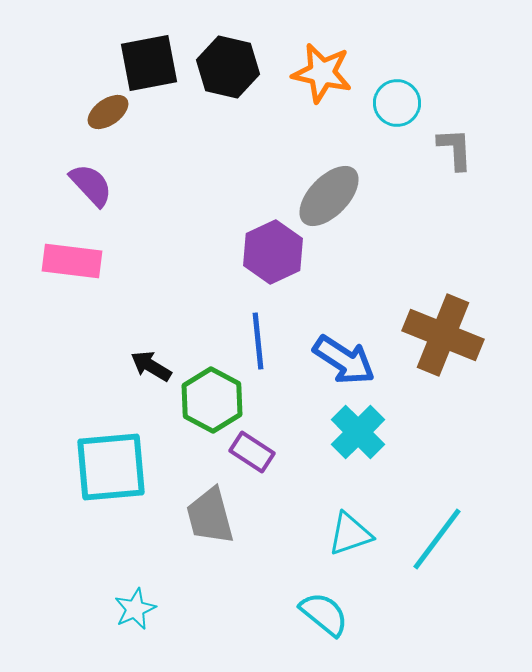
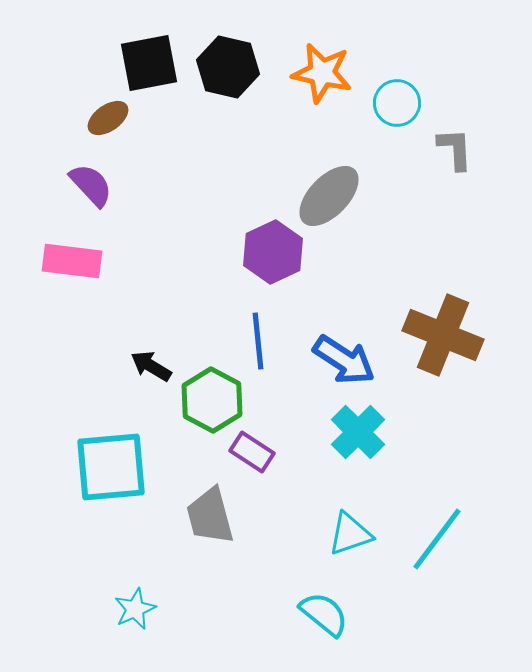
brown ellipse: moved 6 px down
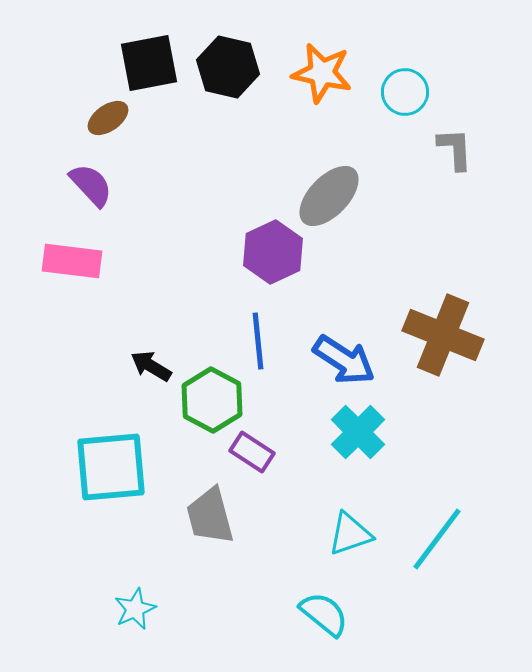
cyan circle: moved 8 px right, 11 px up
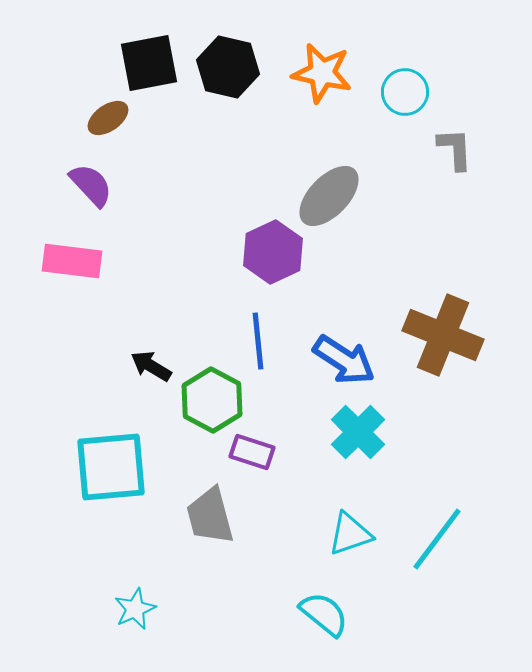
purple rectangle: rotated 15 degrees counterclockwise
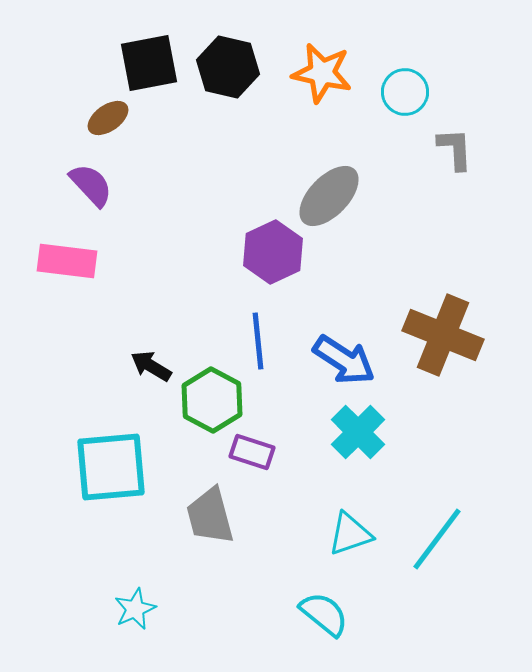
pink rectangle: moved 5 px left
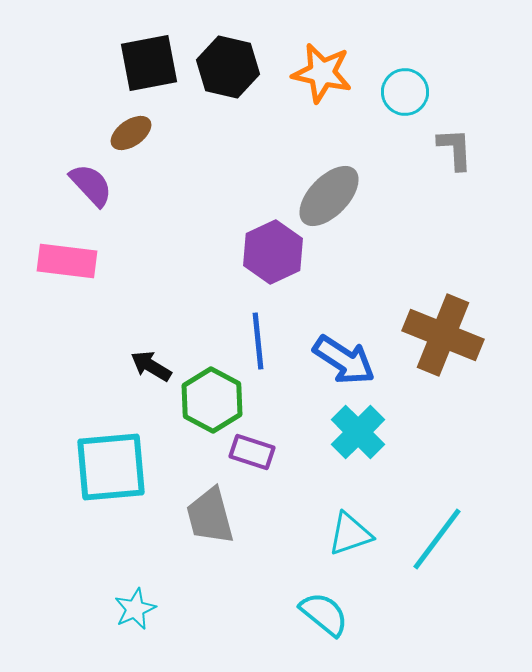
brown ellipse: moved 23 px right, 15 px down
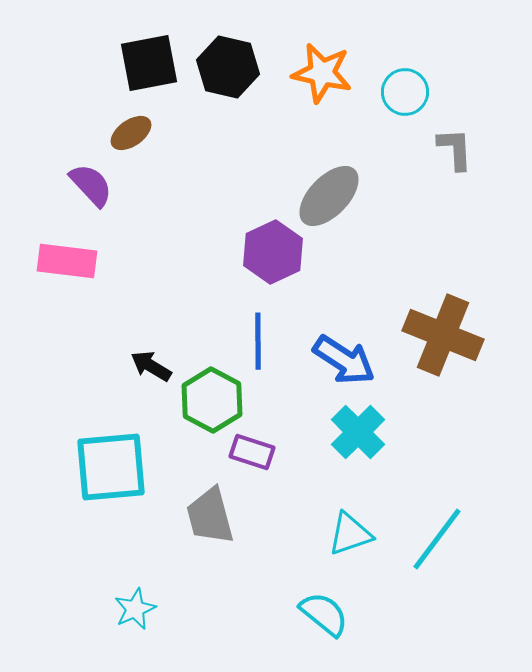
blue line: rotated 6 degrees clockwise
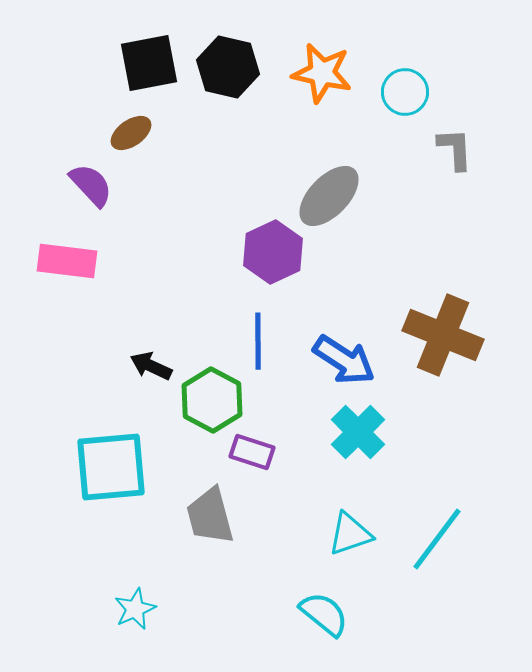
black arrow: rotated 6 degrees counterclockwise
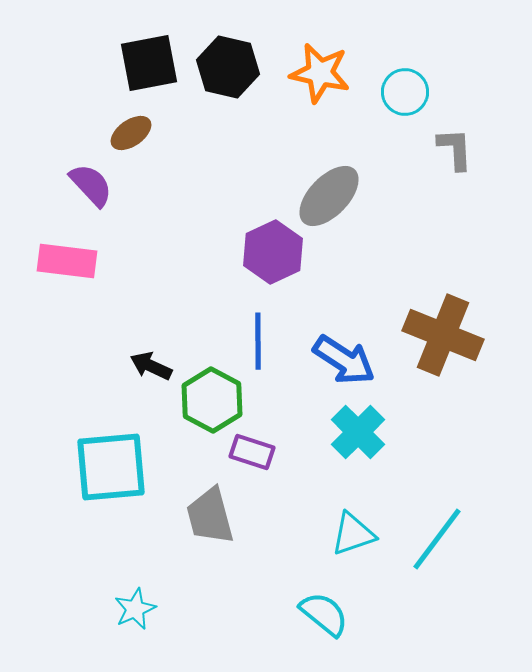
orange star: moved 2 px left
cyan triangle: moved 3 px right
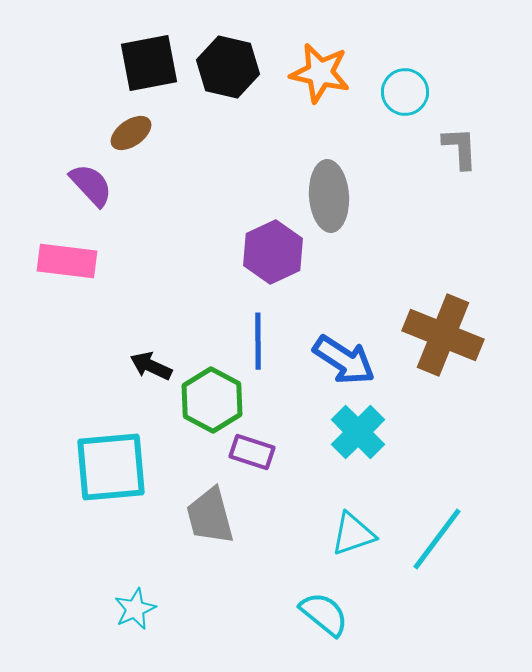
gray L-shape: moved 5 px right, 1 px up
gray ellipse: rotated 48 degrees counterclockwise
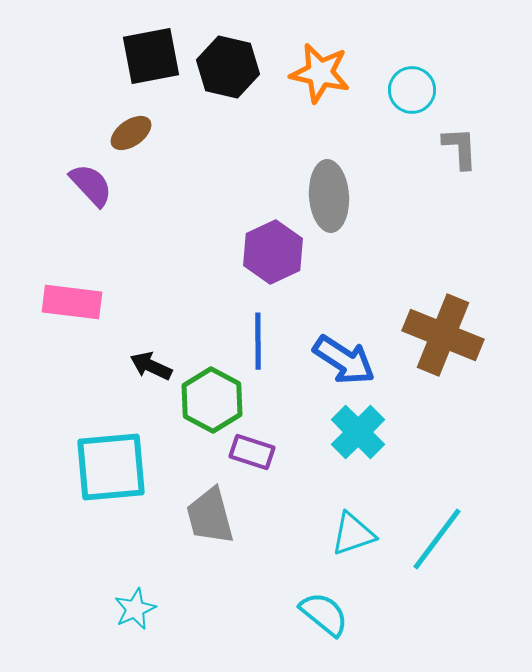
black square: moved 2 px right, 7 px up
cyan circle: moved 7 px right, 2 px up
pink rectangle: moved 5 px right, 41 px down
